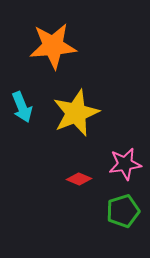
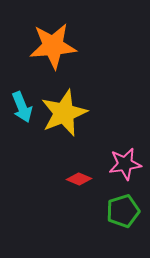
yellow star: moved 12 px left
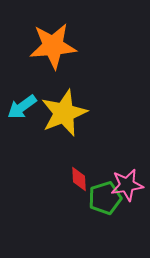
cyan arrow: rotated 76 degrees clockwise
pink star: moved 2 px right, 21 px down
red diamond: rotated 65 degrees clockwise
green pentagon: moved 18 px left, 13 px up
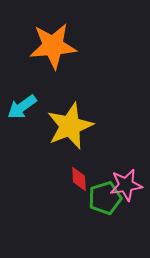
yellow star: moved 6 px right, 13 px down
pink star: moved 1 px left
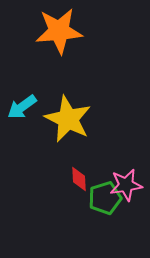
orange star: moved 6 px right, 15 px up
yellow star: moved 2 px left, 7 px up; rotated 24 degrees counterclockwise
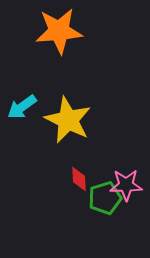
yellow star: moved 1 px down
pink star: rotated 8 degrees clockwise
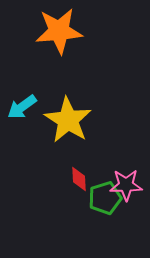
yellow star: rotated 6 degrees clockwise
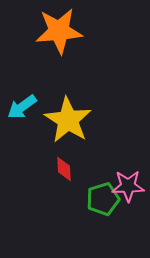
red diamond: moved 15 px left, 10 px up
pink star: moved 2 px right, 1 px down
green pentagon: moved 2 px left, 1 px down
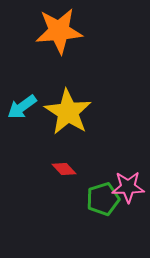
yellow star: moved 8 px up
red diamond: rotated 40 degrees counterclockwise
pink star: moved 1 px down
